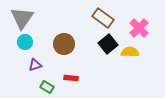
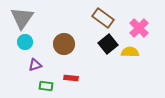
green rectangle: moved 1 px left, 1 px up; rotated 24 degrees counterclockwise
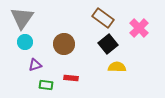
yellow semicircle: moved 13 px left, 15 px down
green rectangle: moved 1 px up
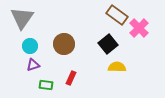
brown rectangle: moved 14 px right, 3 px up
cyan circle: moved 5 px right, 4 px down
purple triangle: moved 2 px left
red rectangle: rotated 72 degrees counterclockwise
